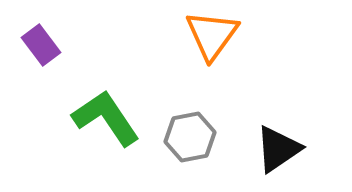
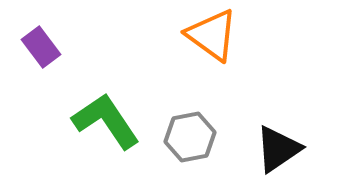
orange triangle: rotated 30 degrees counterclockwise
purple rectangle: moved 2 px down
green L-shape: moved 3 px down
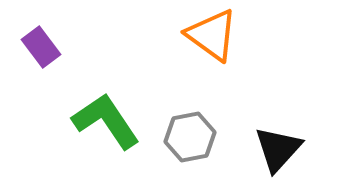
black triangle: rotated 14 degrees counterclockwise
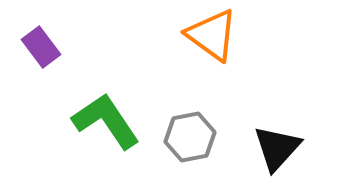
black triangle: moved 1 px left, 1 px up
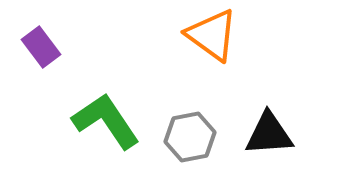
black triangle: moved 8 px left, 14 px up; rotated 44 degrees clockwise
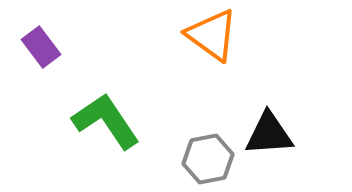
gray hexagon: moved 18 px right, 22 px down
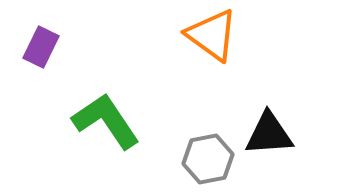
purple rectangle: rotated 63 degrees clockwise
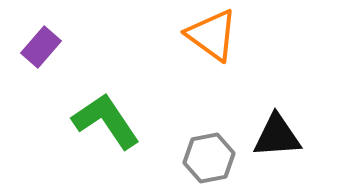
purple rectangle: rotated 15 degrees clockwise
black triangle: moved 8 px right, 2 px down
gray hexagon: moved 1 px right, 1 px up
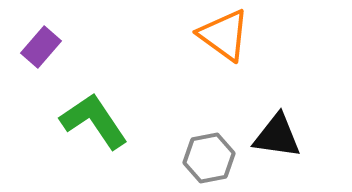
orange triangle: moved 12 px right
green L-shape: moved 12 px left
black triangle: rotated 12 degrees clockwise
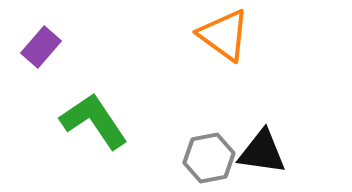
black triangle: moved 15 px left, 16 px down
